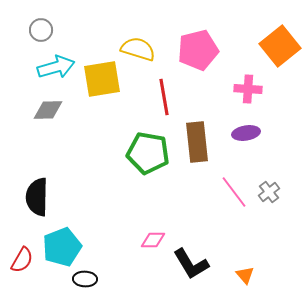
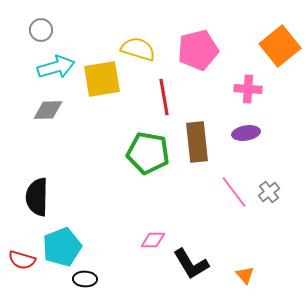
red semicircle: rotated 76 degrees clockwise
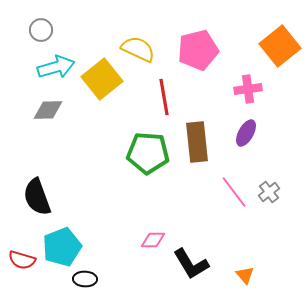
yellow semicircle: rotated 8 degrees clockwise
yellow square: rotated 30 degrees counterclockwise
pink cross: rotated 12 degrees counterclockwise
purple ellipse: rotated 52 degrees counterclockwise
green pentagon: rotated 6 degrees counterclockwise
black semicircle: rotated 21 degrees counterclockwise
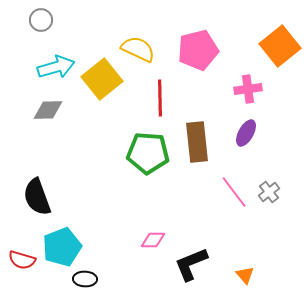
gray circle: moved 10 px up
red line: moved 4 px left, 1 px down; rotated 9 degrees clockwise
black L-shape: rotated 99 degrees clockwise
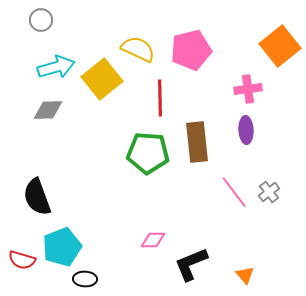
pink pentagon: moved 7 px left
purple ellipse: moved 3 px up; rotated 32 degrees counterclockwise
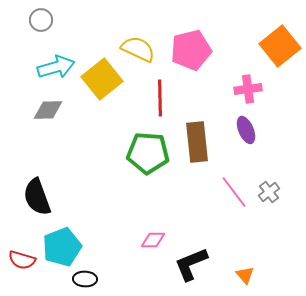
purple ellipse: rotated 20 degrees counterclockwise
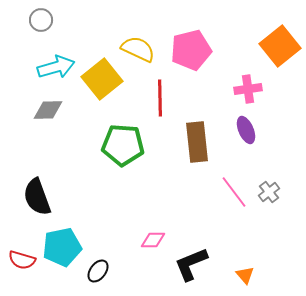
green pentagon: moved 25 px left, 8 px up
cyan pentagon: rotated 9 degrees clockwise
black ellipse: moved 13 px right, 8 px up; rotated 55 degrees counterclockwise
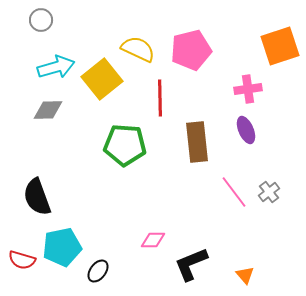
orange square: rotated 21 degrees clockwise
green pentagon: moved 2 px right
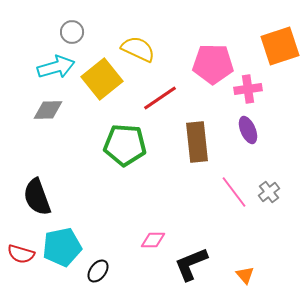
gray circle: moved 31 px right, 12 px down
pink pentagon: moved 22 px right, 14 px down; rotated 15 degrees clockwise
red line: rotated 57 degrees clockwise
purple ellipse: moved 2 px right
red semicircle: moved 1 px left, 6 px up
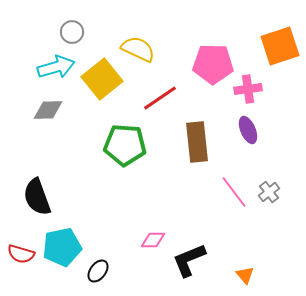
black L-shape: moved 2 px left, 4 px up
